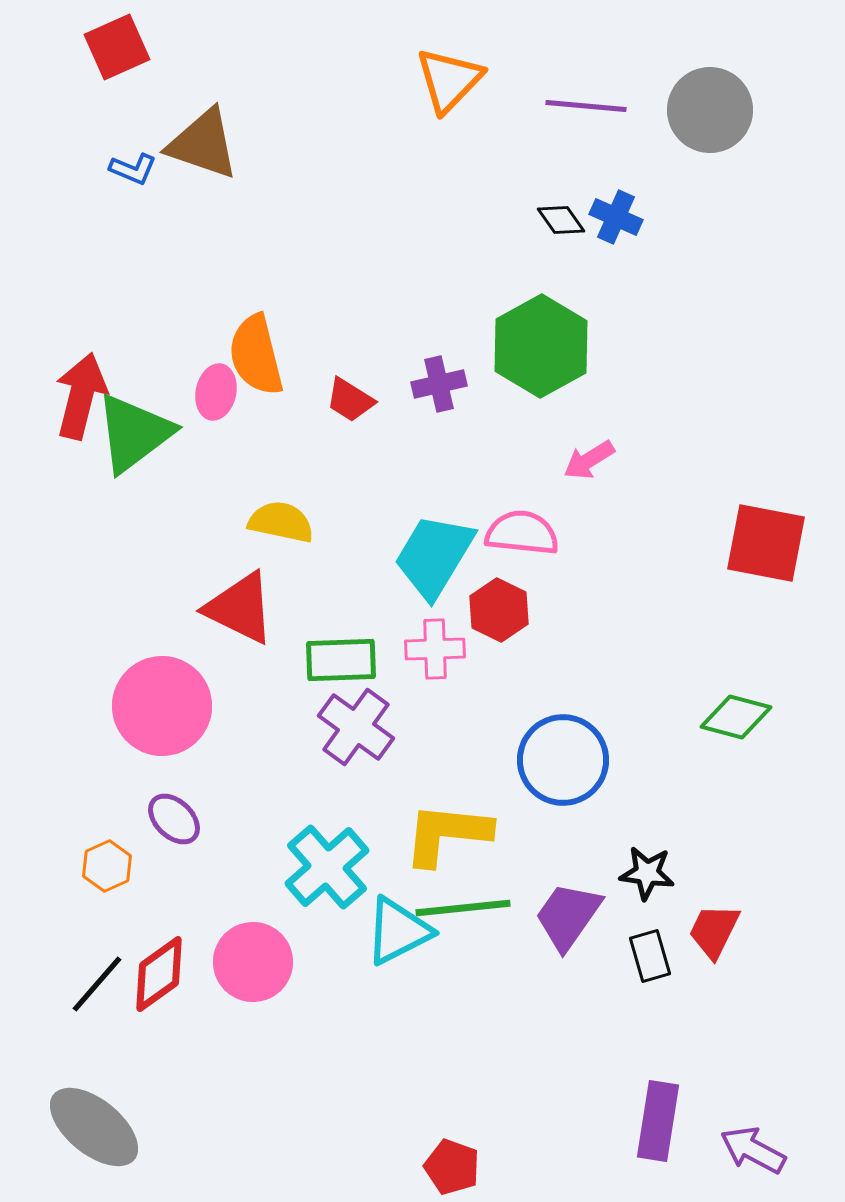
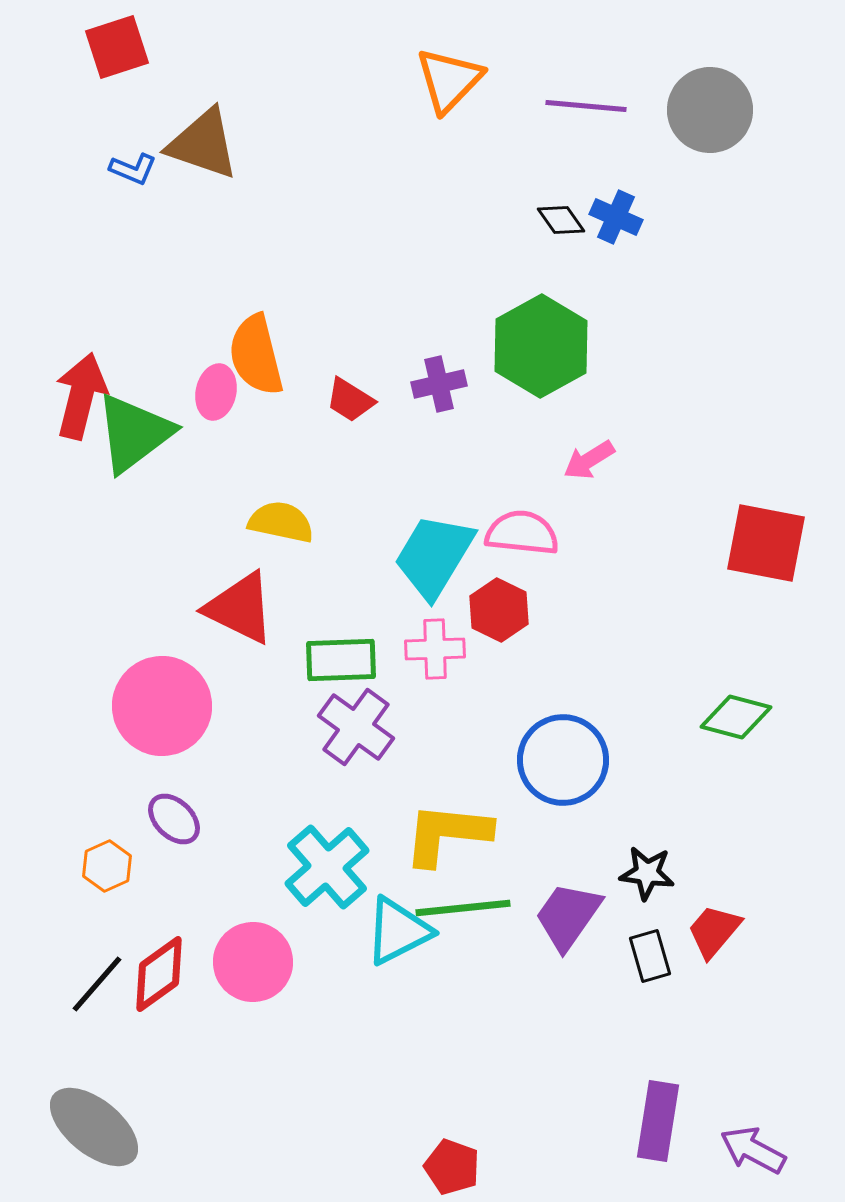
red square at (117, 47): rotated 6 degrees clockwise
red trapezoid at (714, 931): rotated 14 degrees clockwise
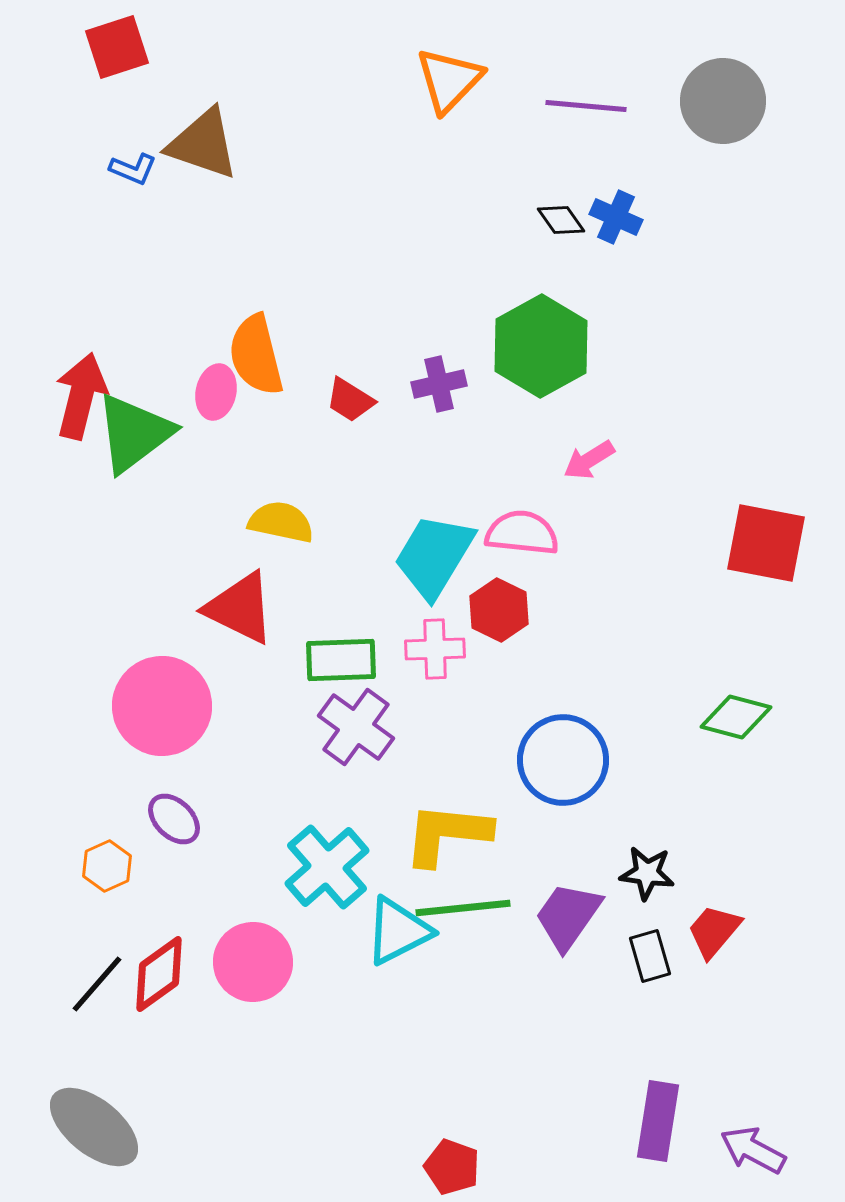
gray circle at (710, 110): moved 13 px right, 9 px up
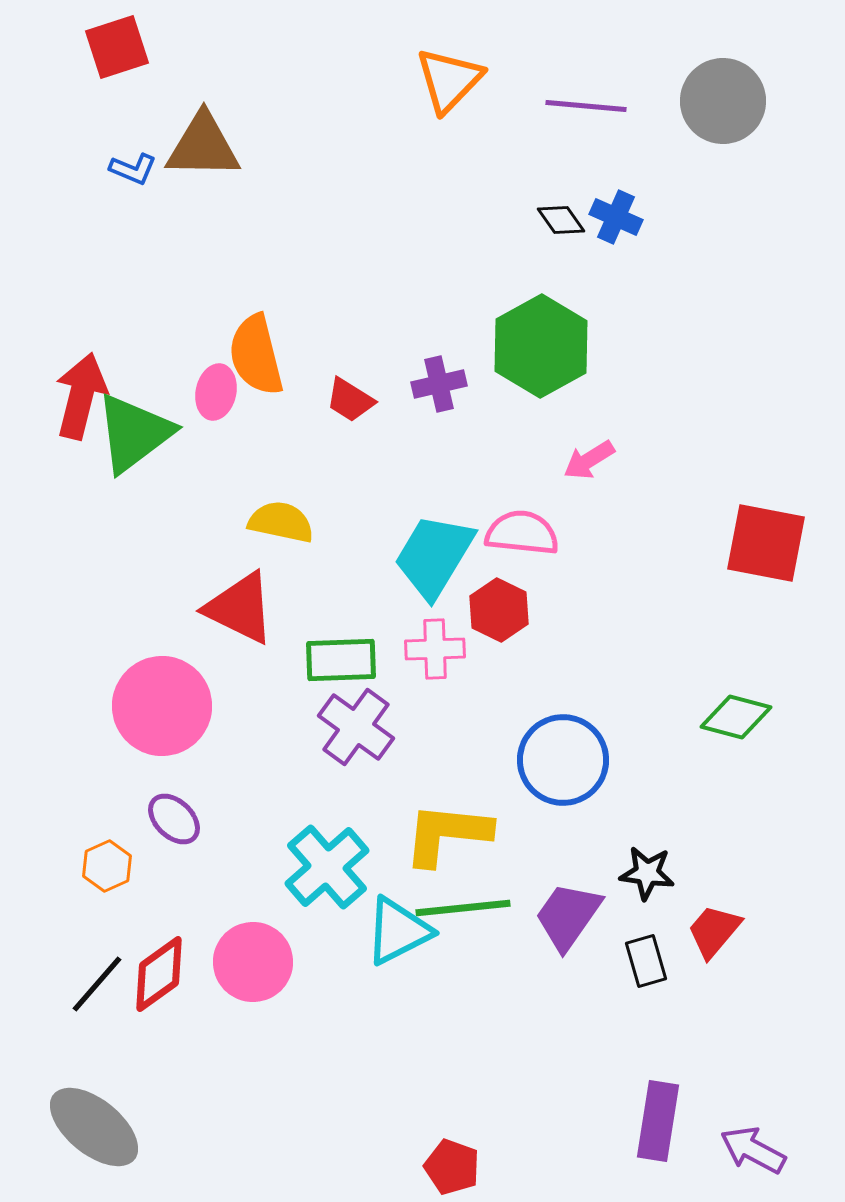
brown triangle at (203, 144): moved 2 px down; rotated 18 degrees counterclockwise
black rectangle at (650, 956): moved 4 px left, 5 px down
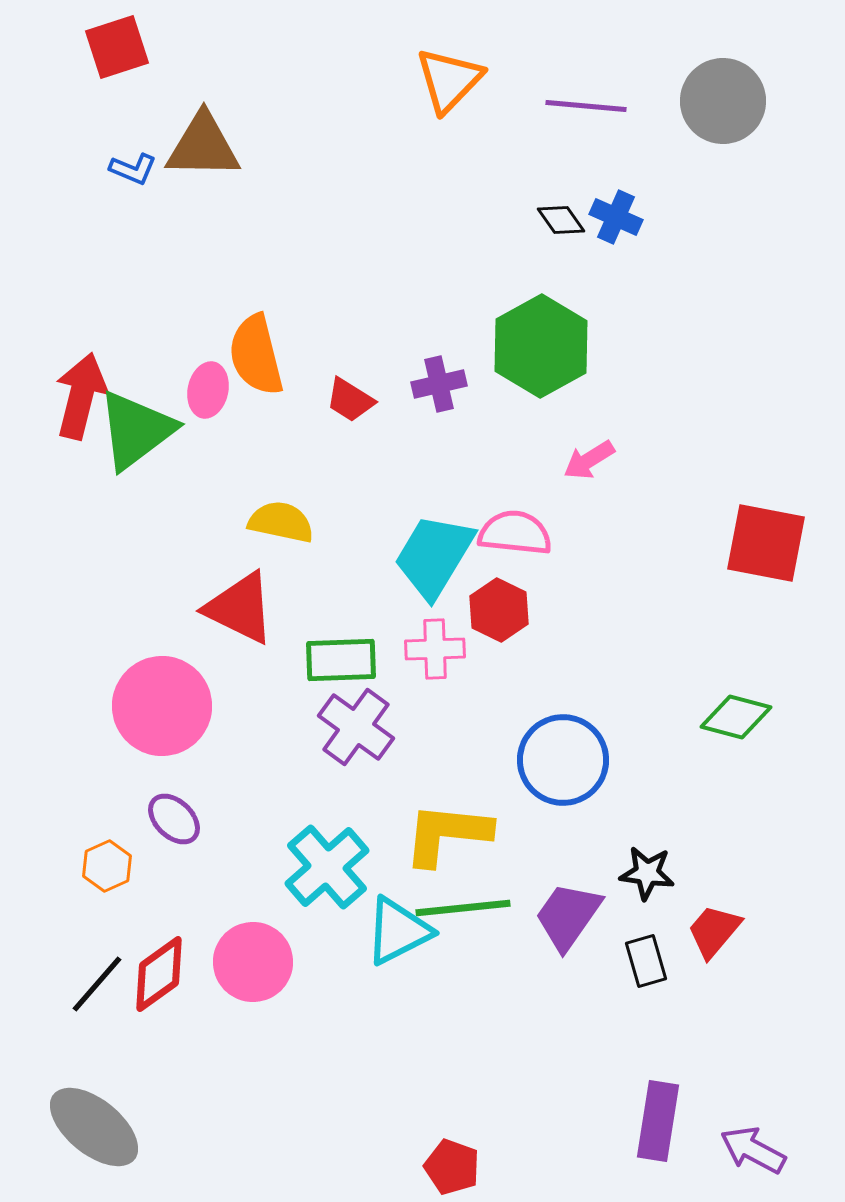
pink ellipse at (216, 392): moved 8 px left, 2 px up
green triangle at (134, 433): moved 2 px right, 3 px up
pink semicircle at (522, 533): moved 7 px left
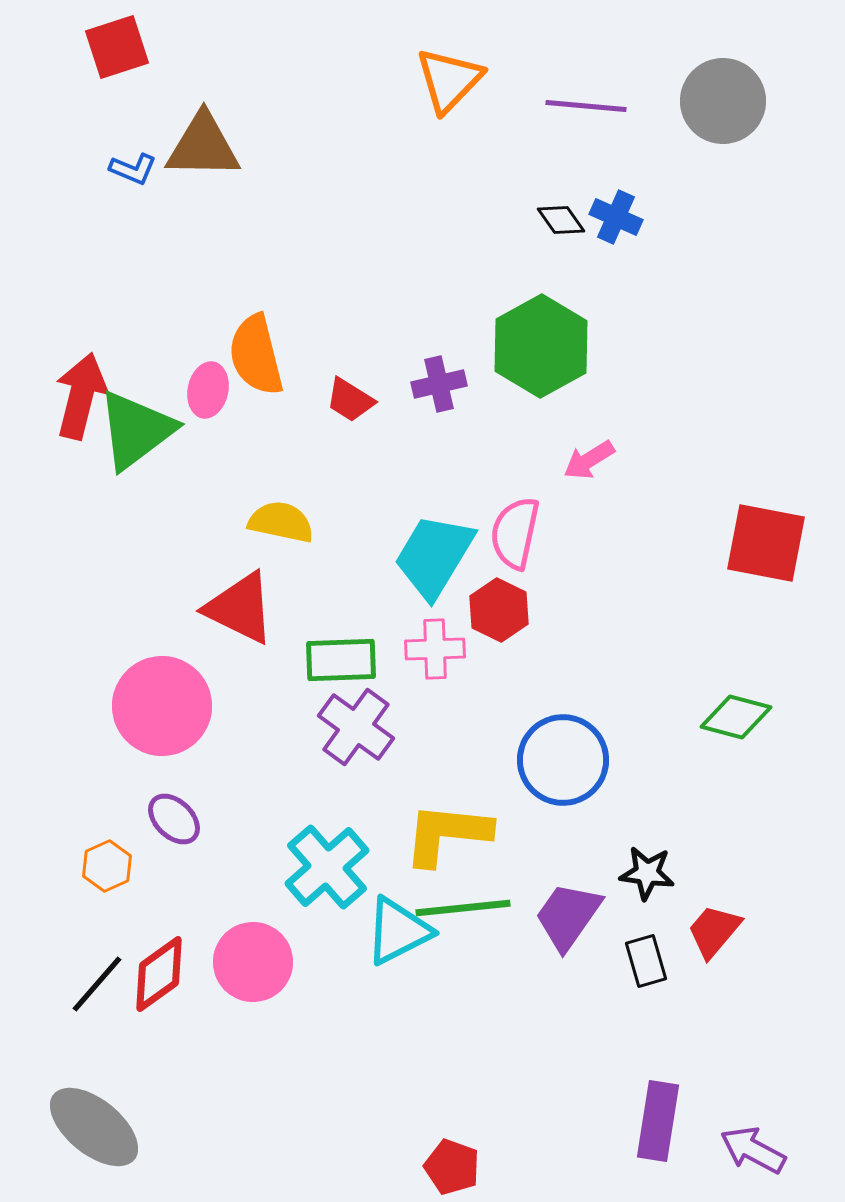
pink semicircle at (515, 533): rotated 84 degrees counterclockwise
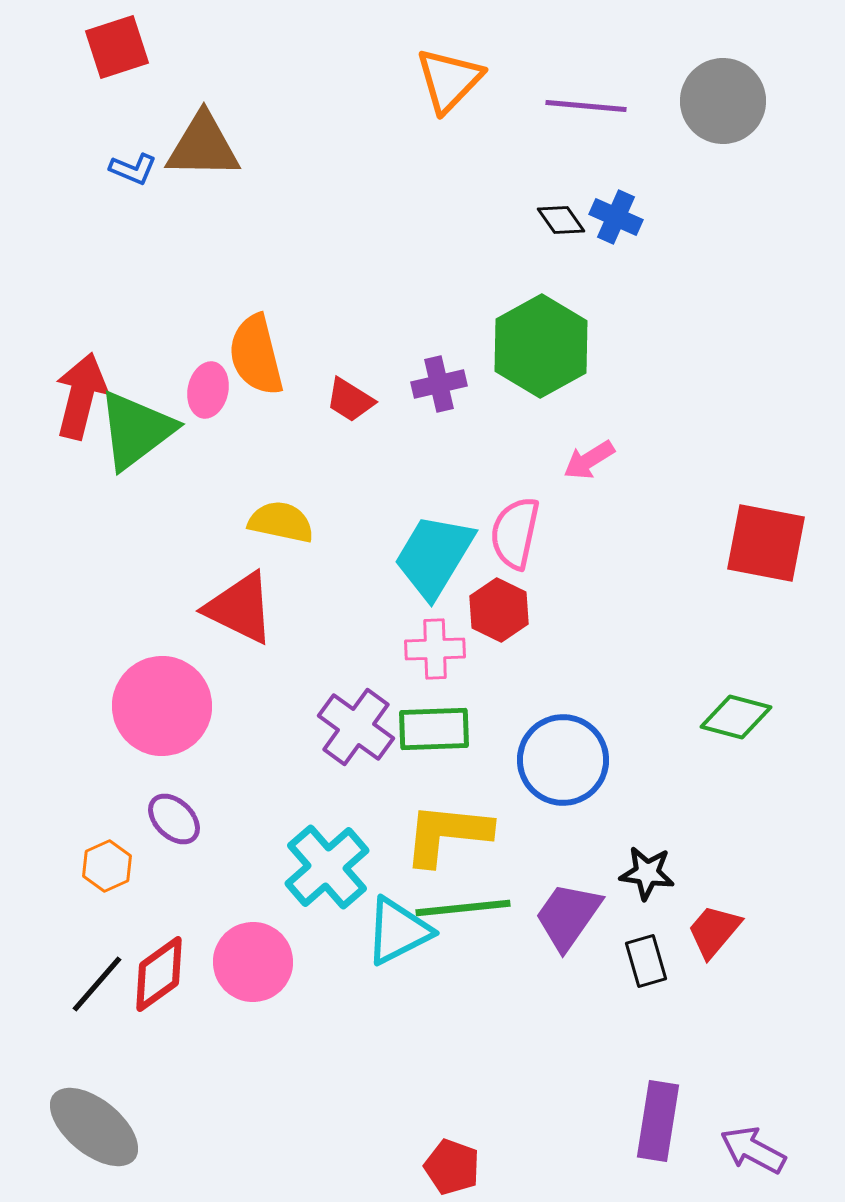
green rectangle at (341, 660): moved 93 px right, 69 px down
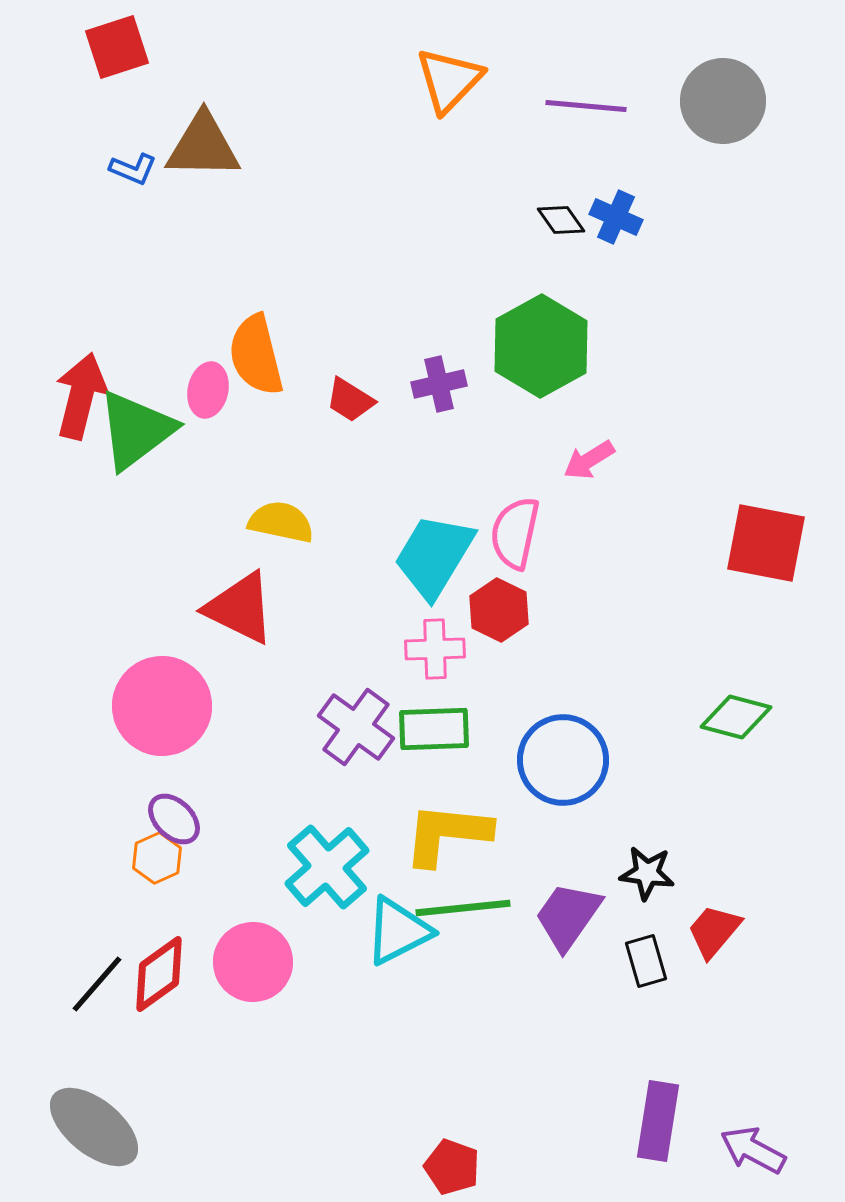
orange hexagon at (107, 866): moved 50 px right, 8 px up
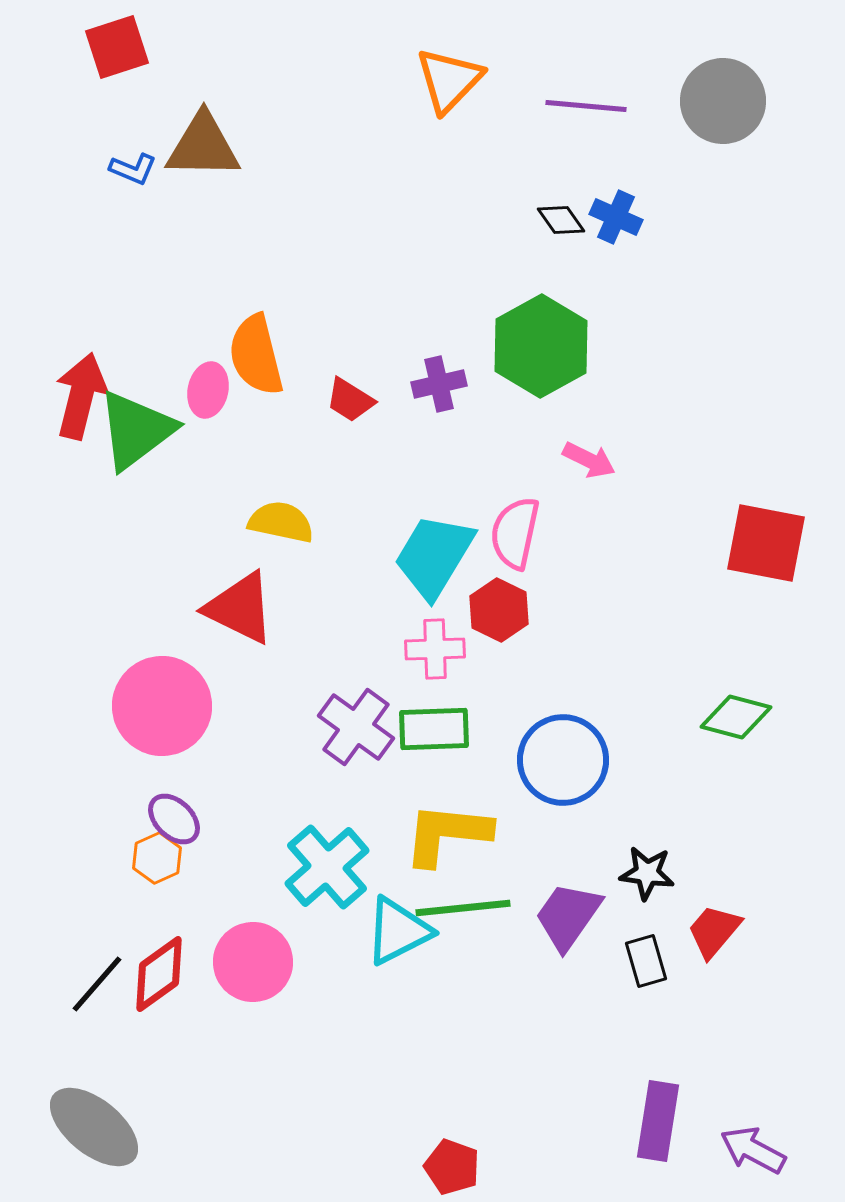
pink arrow at (589, 460): rotated 122 degrees counterclockwise
